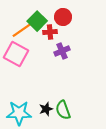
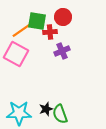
green square: rotated 36 degrees counterclockwise
green semicircle: moved 3 px left, 4 px down
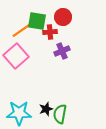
pink square: moved 2 px down; rotated 20 degrees clockwise
green semicircle: rotated 30 degrees clockwise
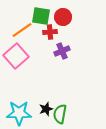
green square: moved 4 px right, 5 px up
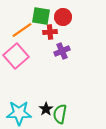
black star: rotated 16 degrees counterclockwise
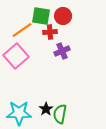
red circle: moved 1 px up
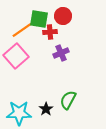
green square: moved 2 px left, 3 px down
purple cross: moved 1 px left, 2 px down
green semicircle: moved 8 px right, 14 px up; rotated 18 degrees clockwise
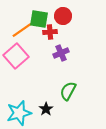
green semicircle: moved 9 px up
cyan star: rotated 15 degrees counterclockwise
